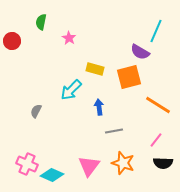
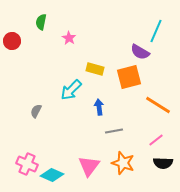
pink line: rotated 14 degrees clockwise
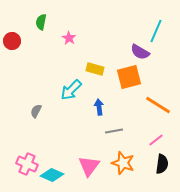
black semicircle: moved 1 px left, 1 px down; rotated 84 degrees counterclockwise
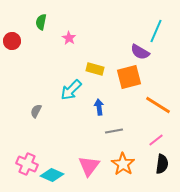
orange star: moved 1 px down; rotated 15 degrees clockwise
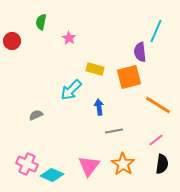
purple semicircle: rotated 54 degrees clockwise
gray semicircle: moved 4 px down; rotated 40 degrees clockwise
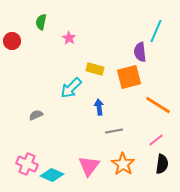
cyan arrow: moved 2 px up
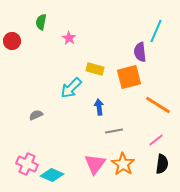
pink triangle: moved 6 px right, 2 px up
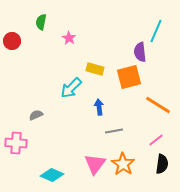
pink cross: moved 11 px left, 21 px up; rotated 20 degrees counterclockwise
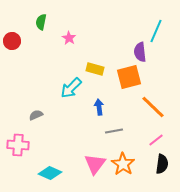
orange line: moved 5 px left, 2 px down; rotated 12 degrees clockwise
pink cross: moved 2 px right, 2 px down
cyan diamond: moved 2 px left, 2 px up
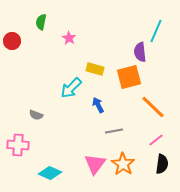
blue arrow: moved 1 px left, 2 px up; rotated 21 degrees counterclockwise
gray semicircle: rotated 136 degrees counterclockwise
